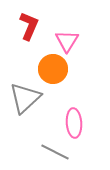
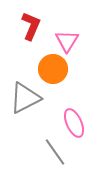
red L-shape: moved 2 px right
gray triangle: rotated 16 degrees clockwise
pink ellipse: rotated 20 degrees counterclockwise
gray line: rotated 28 degrees clockwise
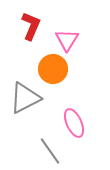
pink triangle: moved 1 px up
gray line: moved 5 px left, 1 px up
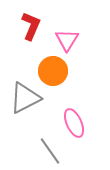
orange circle: moved 2 px down
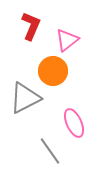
pink triangle: rotated 20 degrees clockwise
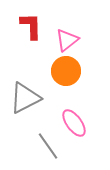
red L-shape: rotated 24 degrees counterclockwise
orange circle: moved 13 px right
pink ellipse: rotated 12 degrees counterclockwise
gray line: moved 2 px left, 5 px up
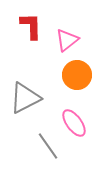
orange circle: moved 11 px right, 4 px down
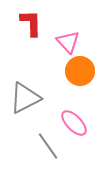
red L-shape: moved 3 px up
pink triangle: moved 1 px right, 2 px down; rotated 35 degrees counterclockwise
orange circle: moved 3 px right, 4 px up
pink ellipse: rotated 8 degrees counterclockwise
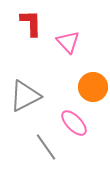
orange circle: moved 13 px right, 16 px down
gray triangle: moved 2 px up
gray line: moved 2 px left, 1 px down
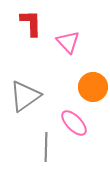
gray triangle: rotated 8 degrees counterclockwise
gray line: rotated 36 degrees clockwise
